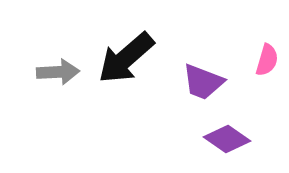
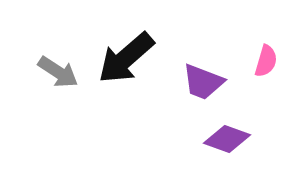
pink semicircle: moved 1 px left, 1 px down
gray arrow: rotated 36 degrees clockwise
purple diamond: rotated 15 degrees counterclockwise
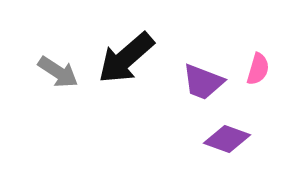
pink semicircle: moved 8 px left, 8 px down
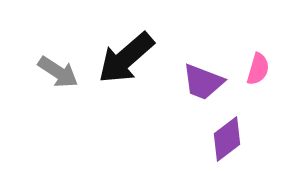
purple diamond: rotated 57 degrees counterclockwise
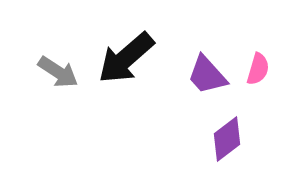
purple trapezoid: moved 4 px right, 7 px up; rotated 27 degrees clockwise
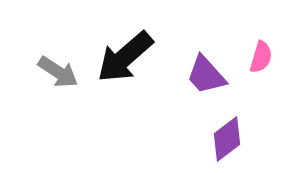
black arrow: moved 1 px left, 1 px up
pink semicircle: moved 3 px right, 12 px up
purple trapezoid: moved 1 px left
